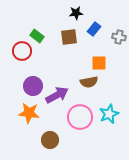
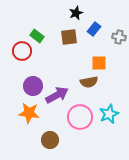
black star: rotated 16 degrees counterclockwise
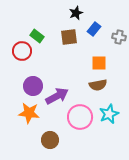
brown semicircle: moved 9 px right, 3 px down
purple arrow: moved 1 px down
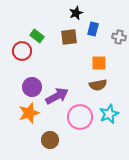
blue rectangle: moved 1 px left; rotated 24 degrees counterclockwise
purple circle: moved 1 px left, 1 px down
orange star: rotated 25 degrees counterclockwise
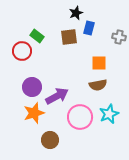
blue rectangle: moved 4 px left, 1 px up
orange star: moved 5 px right
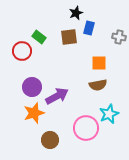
green rectangle: moved 2 px right, 1 px down
pink circle: moved 6 px right, 11 px down
